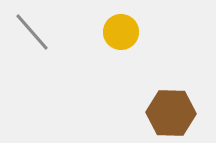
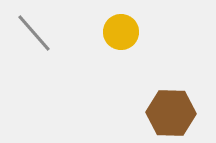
gray line: moved 2 px right, 1 px down
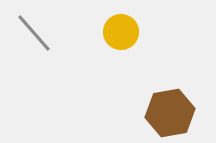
brown hexagon: moved 1 px left; rotated 12 degrees counterclockwise
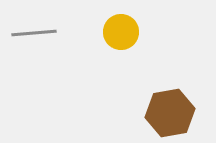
gray line: rotated 54 degrees counterclockwise
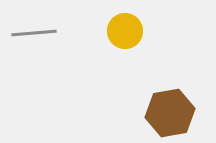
yellow circle: moved 4 px right, 1 px up
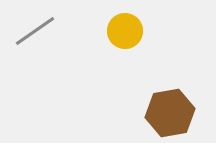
gray line: moved 1 px right, 2 px up; rotated 30 degrees counterclockwise
